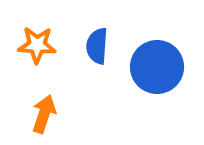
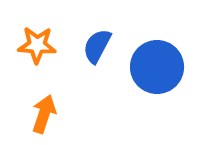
blue semicircle: rotated 24 degrees clockwise
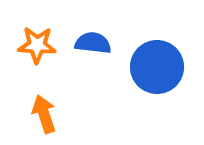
blue semicircle: moved 4 px left, 3 px up; rotated 69 degrees clockwise
orange arrow: rotated 36 degrees counterclockwise
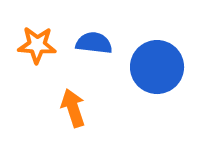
blue semicircle: moved 1 px right
orange arrow: moved 29 px right, 6 px up
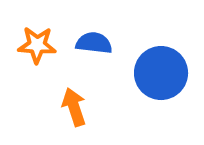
blue circle: moved 4 px right, 6 px down
orange arrow: moved 1 px right, 1 px up
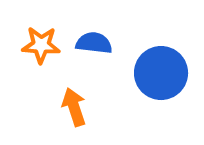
orange star: moved 4 px right
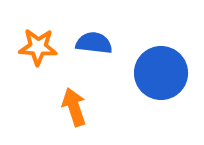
orange star: moved 3 px left, 2 px down
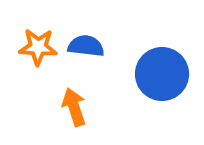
blue semicircle: moved 8 px left, 3 px down
blue circle: moved 1 px right, 1 px down
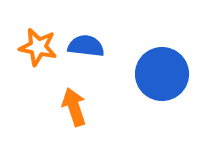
orange star: rotated 9 degrees clockwise
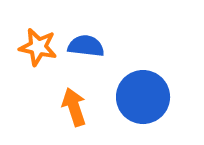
blue circle: moved 19 px left, 23 px down
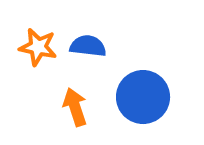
blue semicircle: moved 2 px right
orange arrow: moved 1 px right
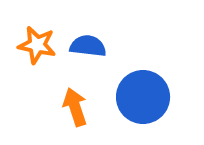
orange star: moved 1 px left, 2 px up
